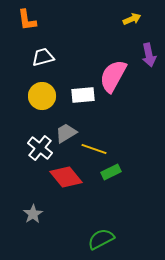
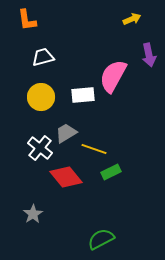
yellow circle: moved 1 px left, 1 px down
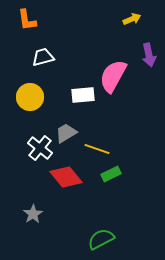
yellow circle: moved 11 px left
yellow line: moved 3 px right
green rectangle: moved 2 px down
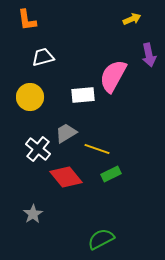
white cross: moved 2 px left, 1 px down
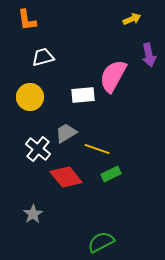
green semicircle: moved 3 px down
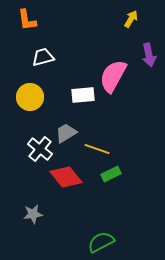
yellow arrow: moved 1 px left; rotated 36 degrees counterclockwise
white cross: moved 2 px right
gray star: rotated 24 degrees clockwise
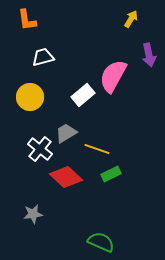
white rectangle: rotated 35 degrees counterclockwise
red diamond: rotated 8 degrees counterclockwise
green semicircle: rotated 52 degrees clockwise
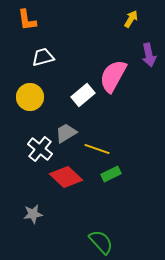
green semicircle: rotated 24 degrees clockwise
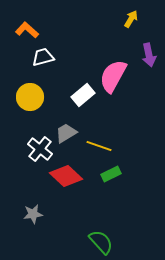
orange L-shape: moved 10 px down; rotated 140 degrees clockwise
yellow line: moved 2 px right, 3 px up
red diamond: moved 1 px up
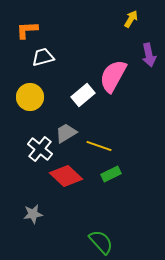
orange L-shape: rotated 45 degrees counterclockwise
